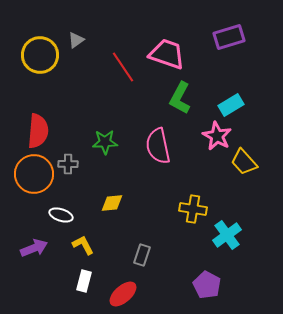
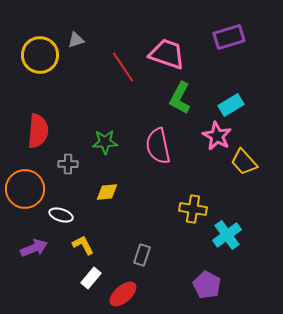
gray triangle: rotated 18 degrees clockwise
orange circle: moved 9 px left, 15 px down
yellow diamond: moved 5 px left, 11 px up
white rectangle: moved 7 px right, 3 px up; rotated 25 degrees clockwise
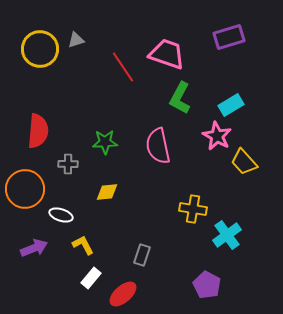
yellow circle: moved 6 px up
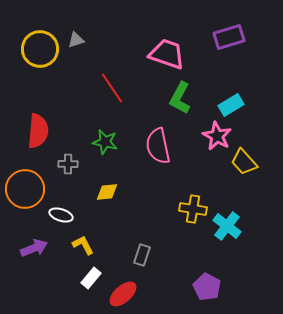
red line: moved 11 px left, 21 px down
green star: rotated 15 degrees clockwise
cyan cross: moved 9 px up; rotated 16 degrees counterclockwise
purple pentagon: moved 2 px down
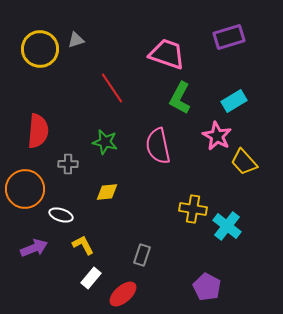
cyan rectangle: moved 3 px right, 4 px up
